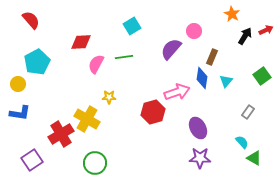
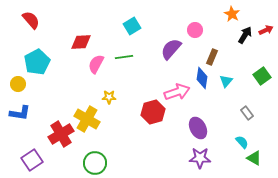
pink circle: moved 1 px right, 1 px up
black arrow: moved 1 px up
gray rectangle: moved 1 px left, 1 px down; rotated 72 degrees counterclockwise
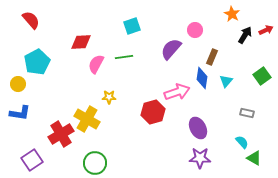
cyan square: rotated 12 degrees clockwise
gray rectangle: rotated 40 degrees counterclockwise
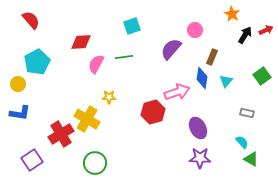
green triangle: moved 3 px left, 1 px down
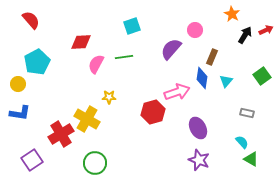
purple star: moved 1 px left, 2 px down; rotated 20 degrees clockwise
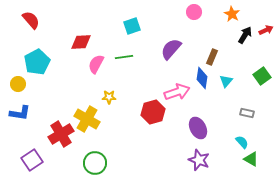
pink circle: moved 1 px left, 18 px up
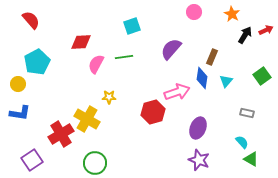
purple ellipse: rotated 50 degrees clockwise
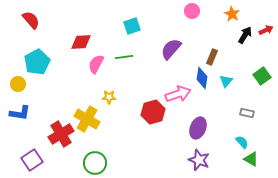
pink circle: moved 2 px left, 1 px up
pink arrow: moved 1 px right, 2 px down
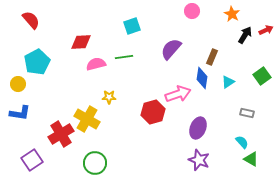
pink semicircle: rotated 48 degrees clockwise
cyan triangle: moved 2 px right, 1 px down; rotated 16 degrees clockwise
